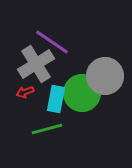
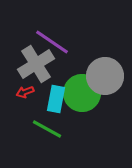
green line: rotated 44 degrees clockwise
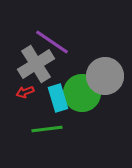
cyan rectangle: moved 2 px right, 1 px up; rotated 28 degrees counterclockwise
green line: rotated 36 degrees counterclockwise
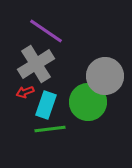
purple line: moved 6 px left, 11 px up
green circle: moved 6 px right, 9 px down
cyan rectangle: moved 12 px left, 7 px down; rotated 36 degrees clockwise
green line: moved 3 px right
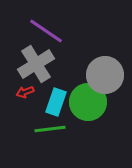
gray circle: moved 1 px up
cyan rectangle: moved 10 px right, 3 px up
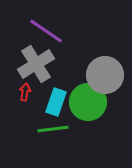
red arrow: rotated 120 degrees clockwise
green line: moved 3 px right
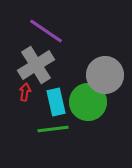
gray cross: moved 1 px down
cyan rectangle: rotated 32 degrees counterclockwise
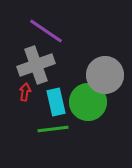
gray cross: rotated 12 degrees clockwise
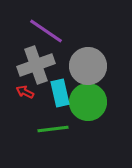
gray circle: moved 17 px left, 9 px up
red arrow: rotated 72 degrees counterclockwise
cyan rectangle: moved 4 px right, 9 px up
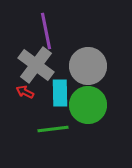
purple line: rotated 45 degrees clockwise
gray cross: rotated 33 degrees counterclockwise
cyan rectangle: rotated 12 degrees clockwise
green circle: moved 3 px down
